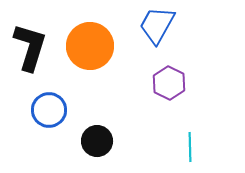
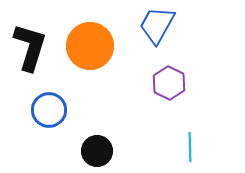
black circle: moved 10 px down
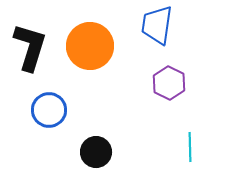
blue trapezoid: rotated 21 degrees counterclockwise
black circle: moved 1 px left, 1 px down
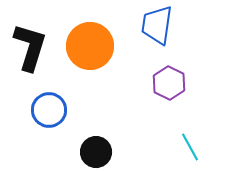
cyan line: rotated 28 degrees counterclockwise
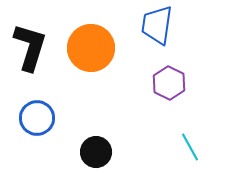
orange circle: moved 1 px right, 2 px down
blue circle: moved 12 px left, 8 px down
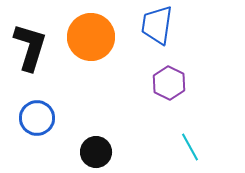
orange circle: moved 11 px up
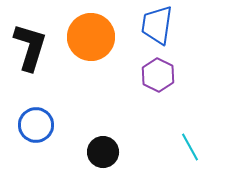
purple hexagon: moved 11 px left, 8 px up
blue circle: moved 1 px left, 7 px down
black circle: moved 7 px right
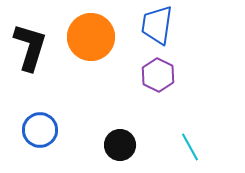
blue circle: moved 4 px right, 5 px down
black circle: moved 17 px right, 7 px up
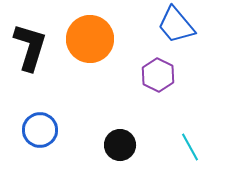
blue trapezoid: moved 19 px right; rotated 48 degrees counterclockwise
orange circle: moved 1 px left, 2 px down
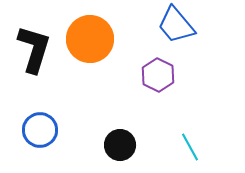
black L-shape: moved 4 px right, 2 px down
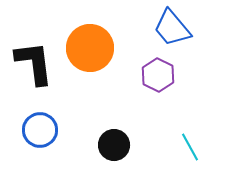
blue trapezoid: moved 4 px left, 3 px down
orange circle: moved 9 px down
black L-shape: moved 14 px down; rotated 24 degrees counterclockwise
black circle: moved 6 px left
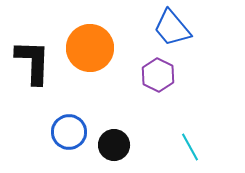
black L-shape: moved 1 px left, 1 px up; rotated 9 degrees clockwise
blue circle: moved 29 px right, 2 px down
